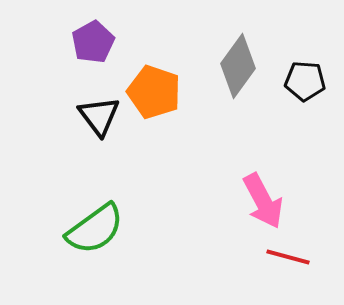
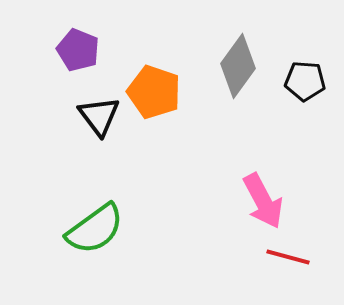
purple pentagon: moved 15 px left, 8 px down; rotated 21 degrees counterclockwise
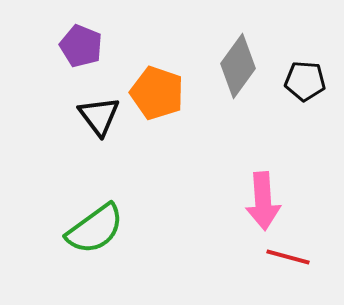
purple pentagon: moved 3 px right, 4 px up
orange pentagon: moved 3 px right, 1 px down
pink arrow: rotated 24 degrees clockwise
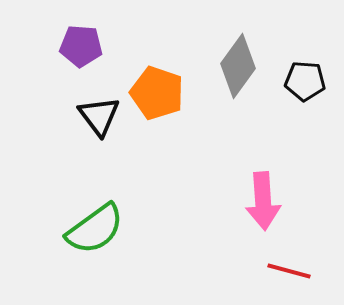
purple pentagon: rotated 18 degrees counterclockwise
red line: moved 1 px right, 14 px down
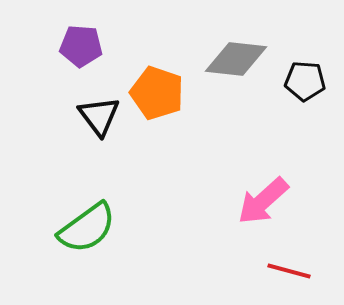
gray diamond: moved 2 px left, 7 px up; rotated 60 degrees clockwise
pink arrow: rotated 52 degrees clockwise
green semicircle: moved 8 px left, 1 px up
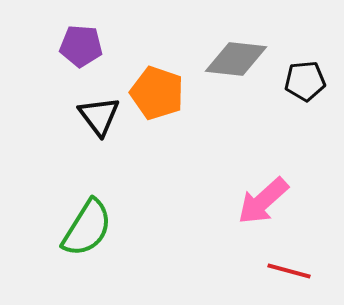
black pentagon: rotated 9 degrees counterclockwise
green semicircle: rotated 22 degrees counterclockwise
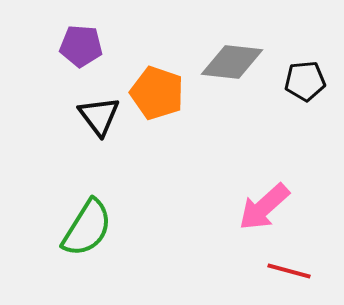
gray diamond: moved 4 px left, 3 px down
pink arrow: moved 1 px right, 6 px down
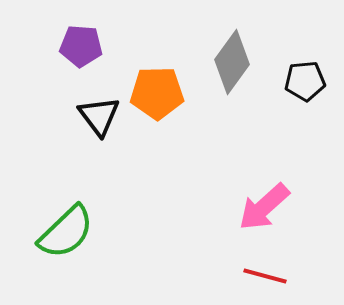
gray diamond: rotated 60 degrees counterclockwise
orange pentagon: rotated 20 degrees counterclockwise
green semicircle: moved 21 px left, 4 px down; rotated 14 degrees clockwise
red line: moved 24 px left, 5 px down
